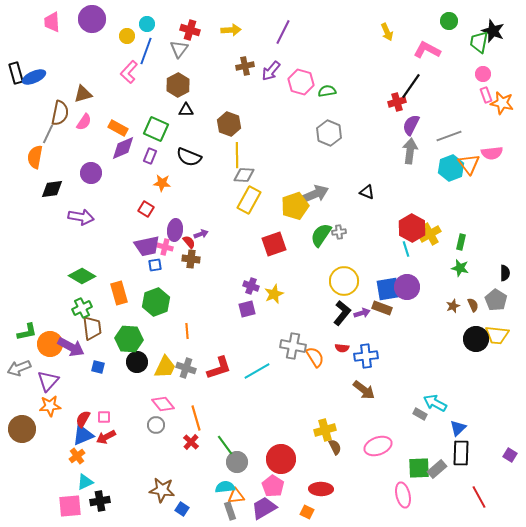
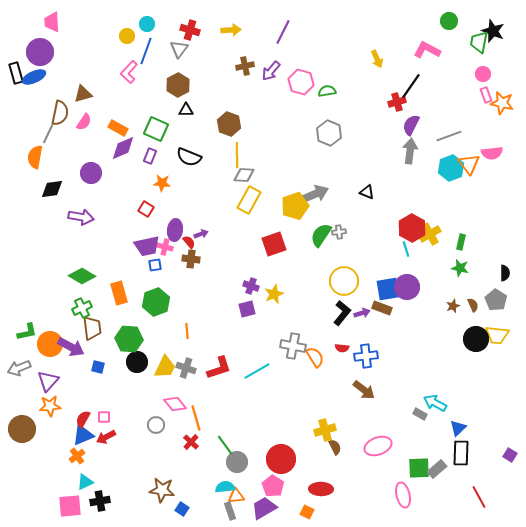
purple circle at (92, 19): moved 52 px left, 33 px down
yellow arrow at (387, 32): moved 10 px left, 27 px down
pink diamond at (163, 404): moved 12 px right
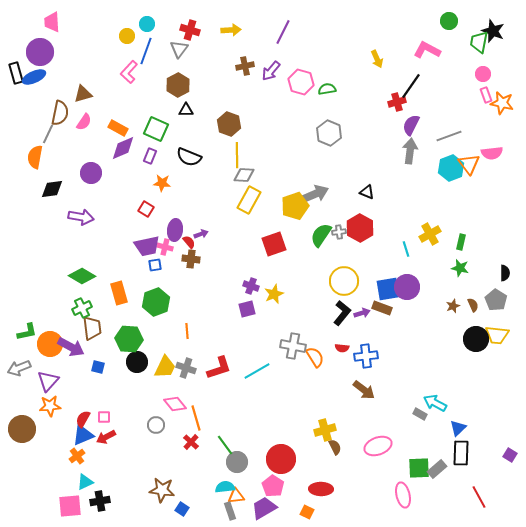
green semicircle at (327, 91): moved 2 px up
red hexagon at (412, 228): moved 52 px left
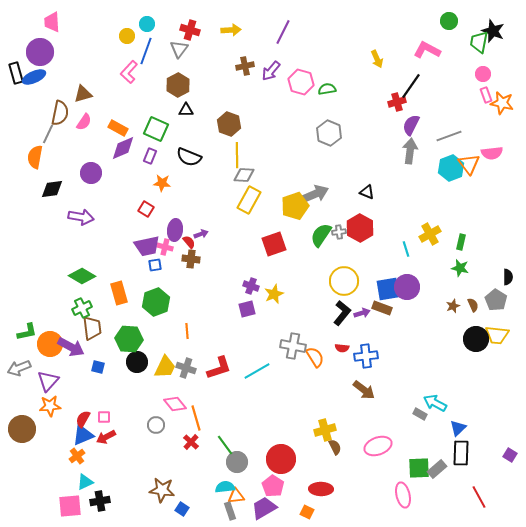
black semicircle at (505, 273): moved 3 px right, 4 px down
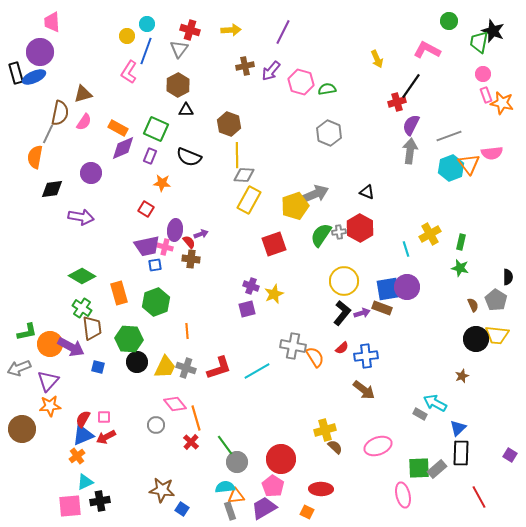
pink L-shape at (129, 72): rotated 10 degrees counterclockwise
brown star at (453, 306): moved 9 px right, 70 px down
green cross at (82, 308): rotated 30 degrees counterclockwise
red semicircle at (342, 348): rotated 48 degrees counterclockwise
brown semicircle at (335, 447): rotated 21 degrees counterclockwise
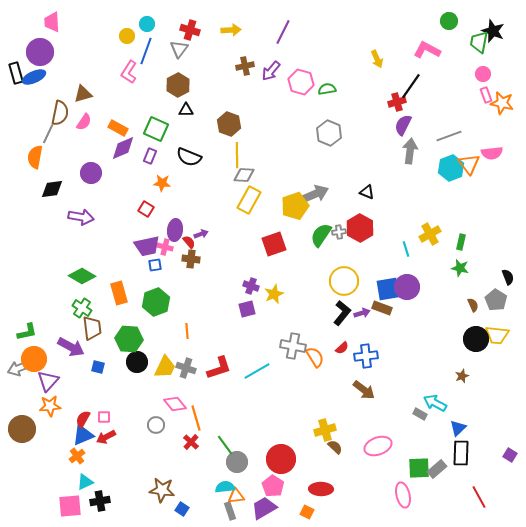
purple semicircle at (411, 125): moved 8 px left
black semicircle at (508, 277): rotated 21 degrees counterclockwise
orange circle at (50, 344): moved 16 px left, 15 px down
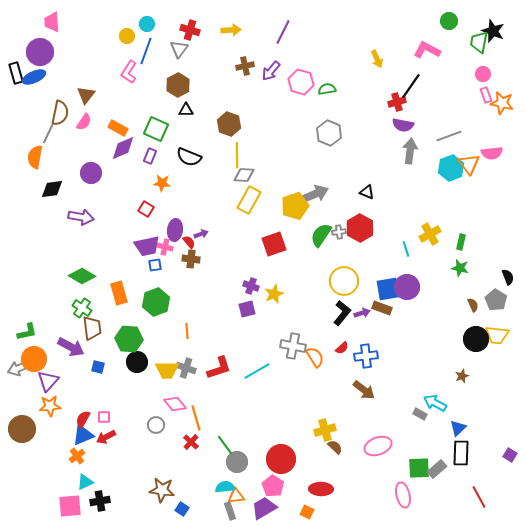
brown triangle at (83, 94): moved 3 px right, 1 px down; rotated 36 degrees counterclockwise
purple semicircle at (403, 125): rotated 105 degrees counterclockwise
yellow trapezoid at (165, 367): moved 2 px right, 3 px down; rotated 65 degrees clockwise
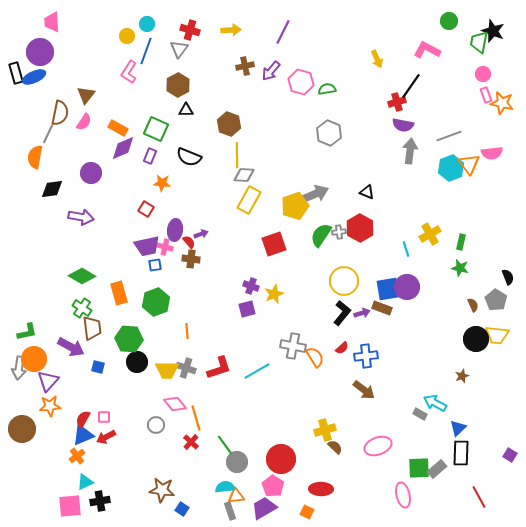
gray arrow at (19, 368): rotated 60 degrees counterclockwise
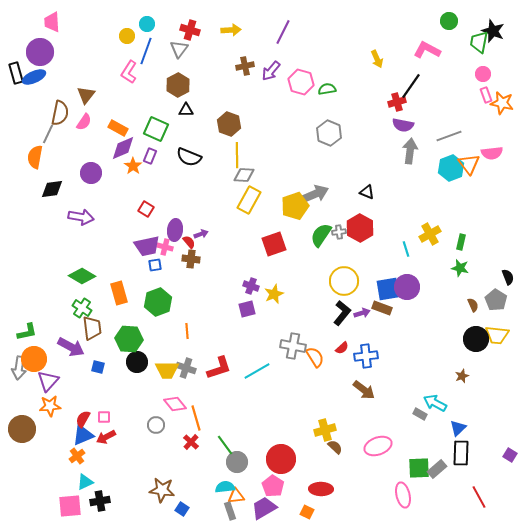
orange star at (162, 183): moved 29 px left, 17 px up; rotated 30 degrees clockwise
green hexagon at (156, 302): moved 2 px right
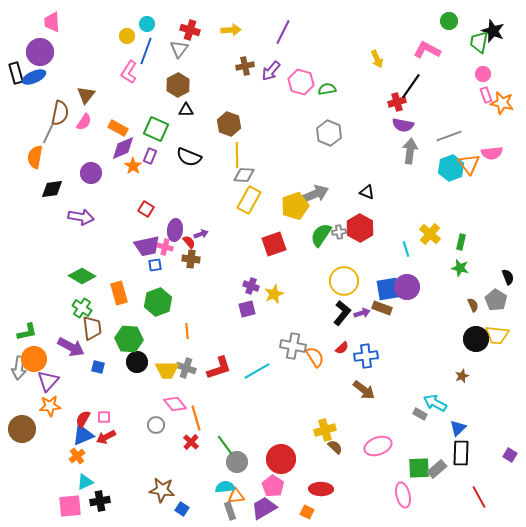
yellow cross at (430, 234): rotated 20 degrees counterclockwise
